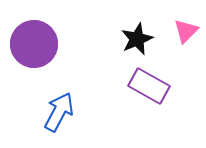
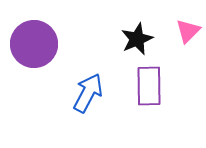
pink triangle: moved 2 px right
purple rectangle: rotated 60 degrees clockwise
blue arrow: moved 29 px right, 19 px up
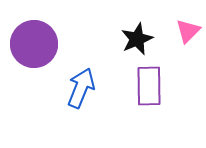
blue arrow: moved 7 px left, 5 px up; rotated 6 degrees counterclockwise
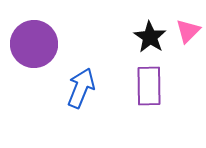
black star: moved 13 px right, 2 px up; rotated 16 degrees counterclockwise
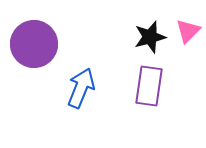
black star: rotated 24 degrees clockwise
purple rectangle: rotated 9 degrees clockwise
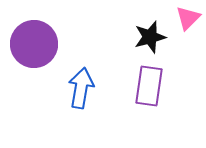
pink triangle: moved 13 px up
blue arrow: rotated 12 degrees counterclockwise
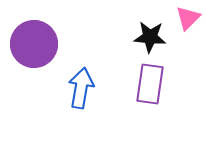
black star: rotated 20 degrees clockwise
purple rectangle: moved 1 px right, 2 px up
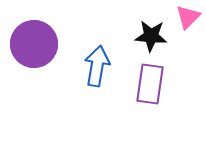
pink triangle: moved 1 px up
black star: moved 1 px right, 1 px up
blue arrow: moved 16 px right, 22 px up
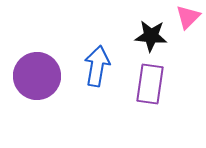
purple circle: moved 3 px right, 32 px down
